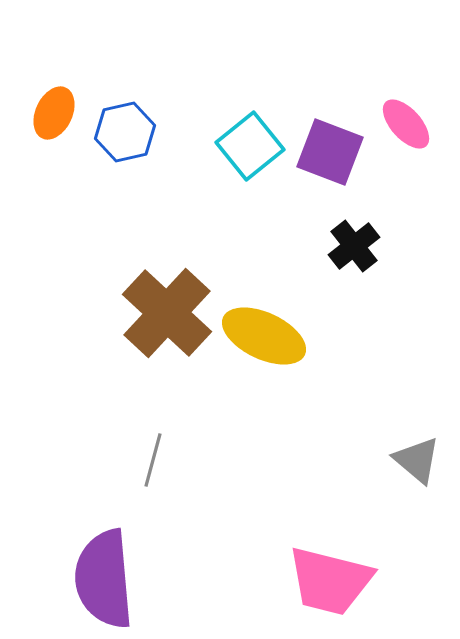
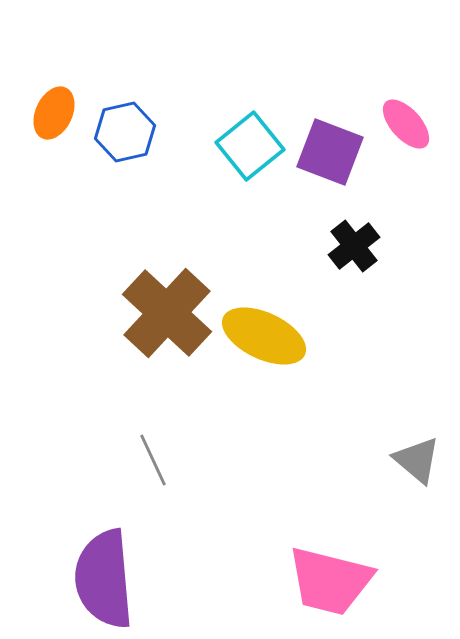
gray line: rotated 40 degrees counterclockwise
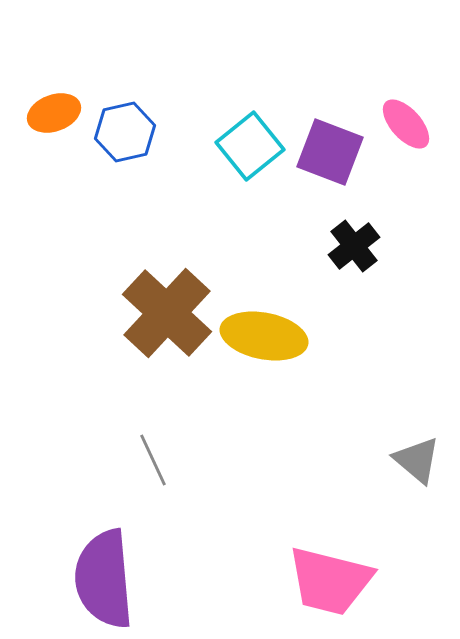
orange ellipse: rotated 45 degrees clockwise
yellow ellipse: rotated 14 degrees counterclockwise
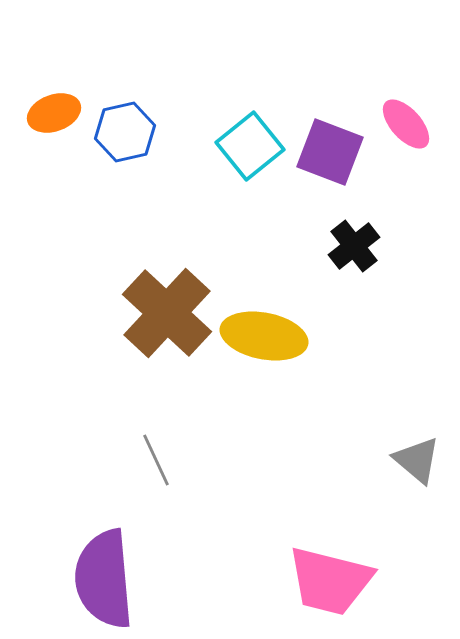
gray line: moved 3 px right
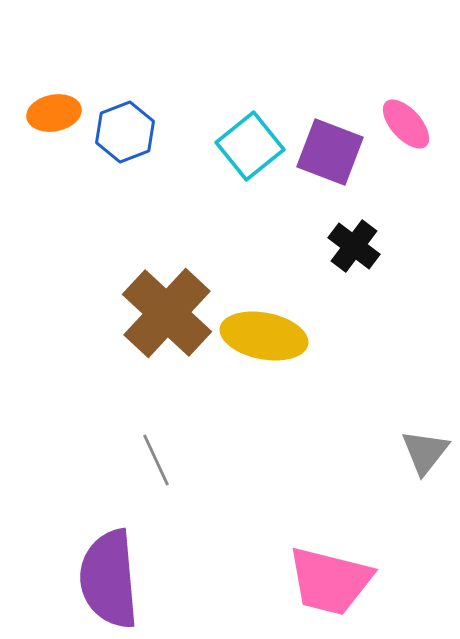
orange ellipse: rotated 9 degrees clockwise
blue hexagon: rotated 8 degrees counterclockwise
black cross: rotated 15 degrees counterclockwise
gray triangle: moved 8 px right, 8 px up; rotated 28 degrees clockwise
purple semicircle: moved 5 px right
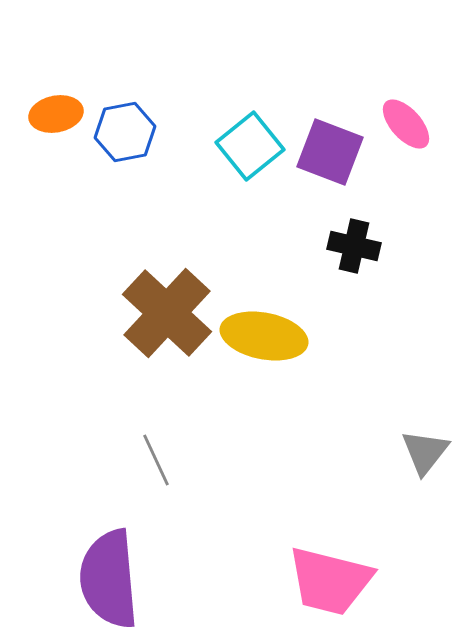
orange ellipse: moved 2 px right, 1 px down
blue hexagon: rotated 10 degrees clockwise
black cross: rotated 24 degrees counterclockwise
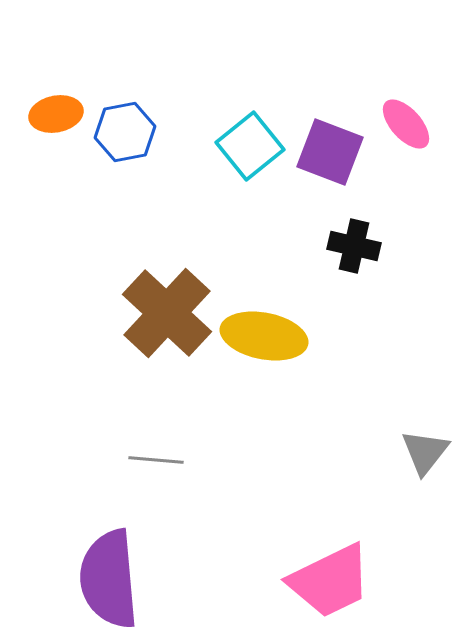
gray line: rotated 60 degrees counterclockwise
pink trapezoid: rotated 40 degrees counterclockwise
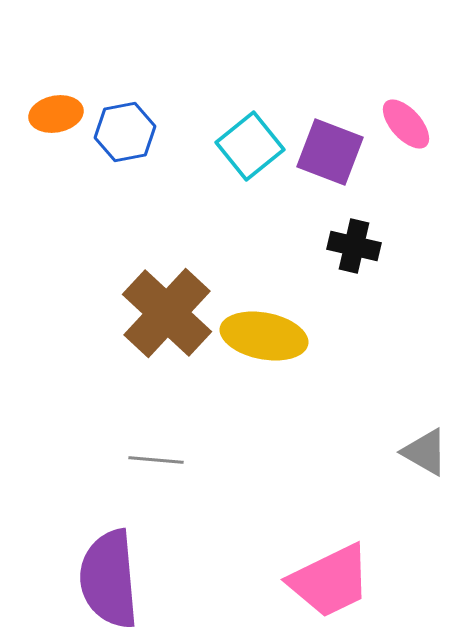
gray triangle: rotated 38 degrees counterclockwise
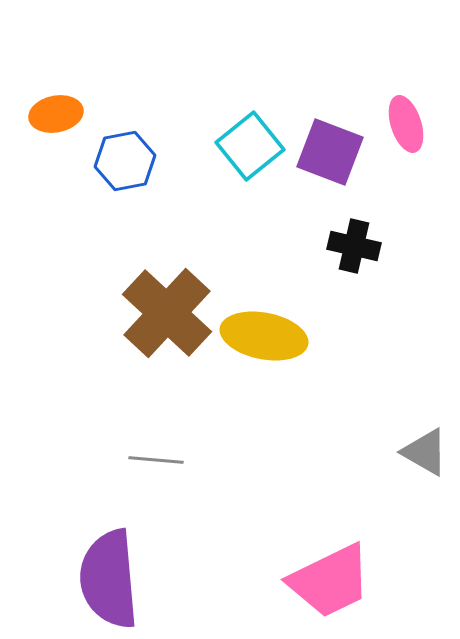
pink ellipse: rotated 24 degrees clockwise
blue hexagon: moved 29 px down
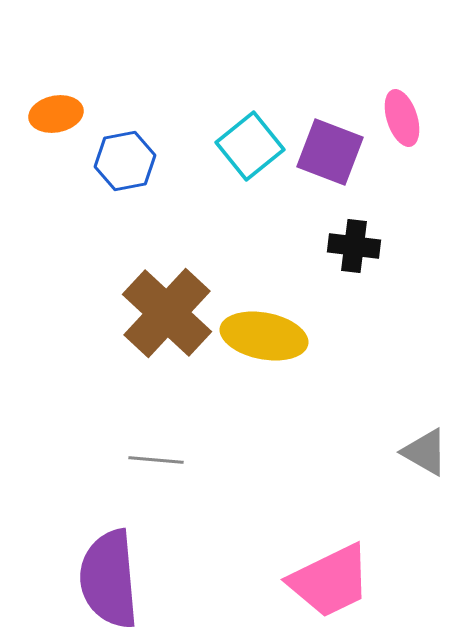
pink ellipse: moved 4 px left, 6 px up
black cross: rotated 6 degrees counterclockwise
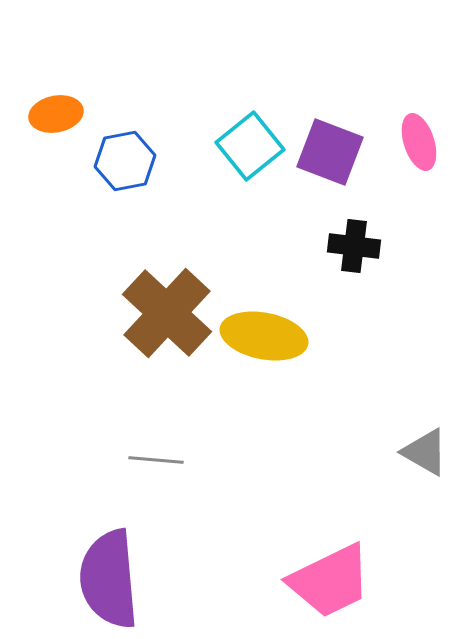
pink ellipse: moved 17 px right, 24 px down
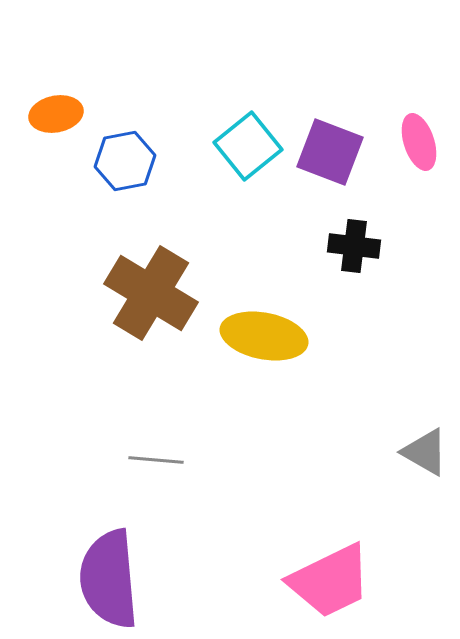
cyan square: moved 2 px left
brown cross: moved 16 px left, 20 px up; rotated 12 degrees counterclockwise
